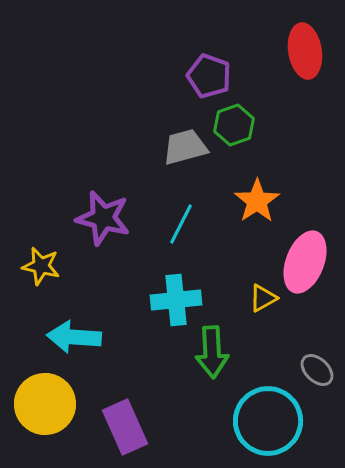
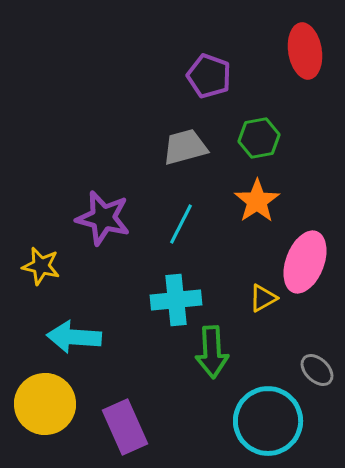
green hexagon: moved 25 px right, 13 px down; rotated 9 degrees clockwise
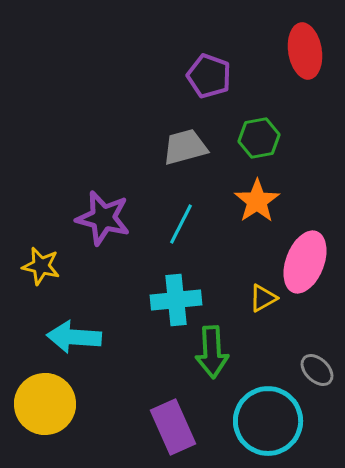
purple rectangle: moved 48 px right
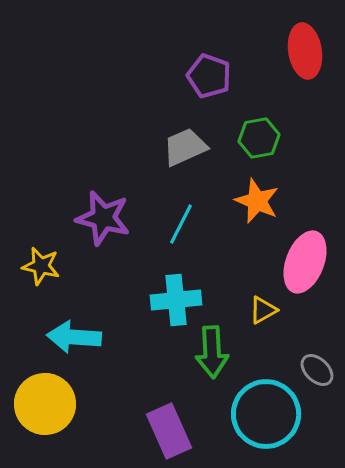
gray trapezoid: rotated 9 degrees counterclockwise
orange star: rotated 15 degrees counterclockwise
yellow triangle: moved 12 px down
cyan circle: moved 2 px left, 7 px up
purple rectangle: moved 4 px left, 4 px down
